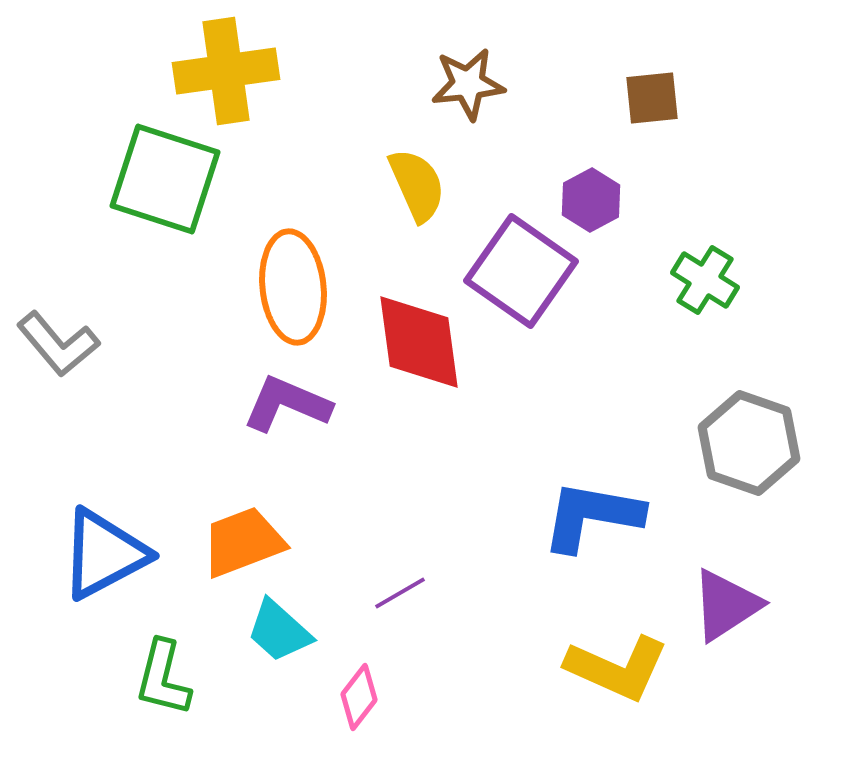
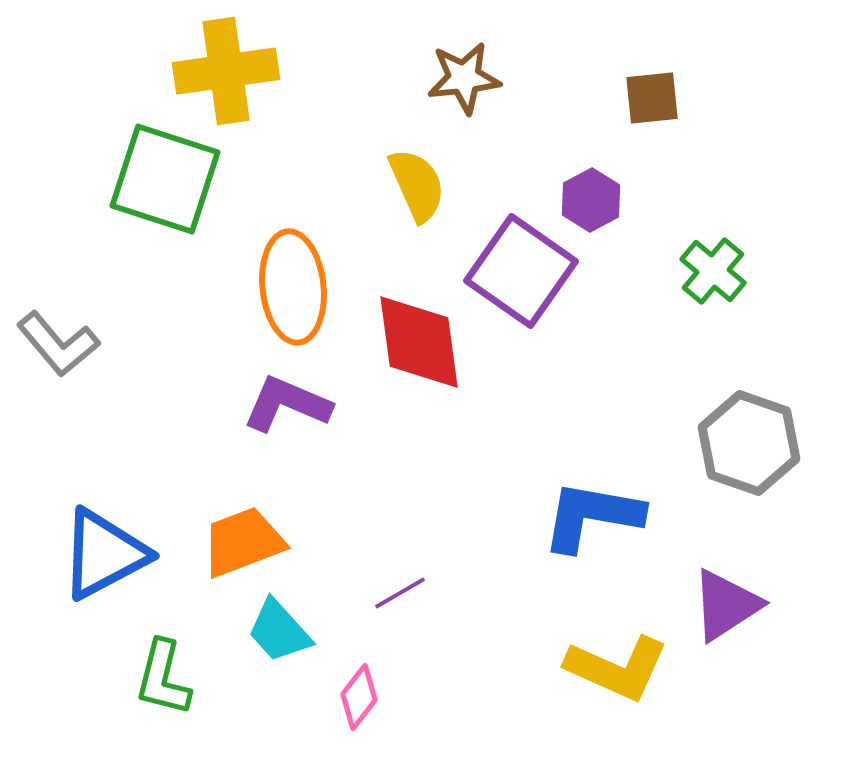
brown star: moved 4 px left, 6 px up
green cross: moved 8 px right, 9 px up; rotated 8 degrees clockwise
cyan trapezoid: rotated 6 degrees clockwise
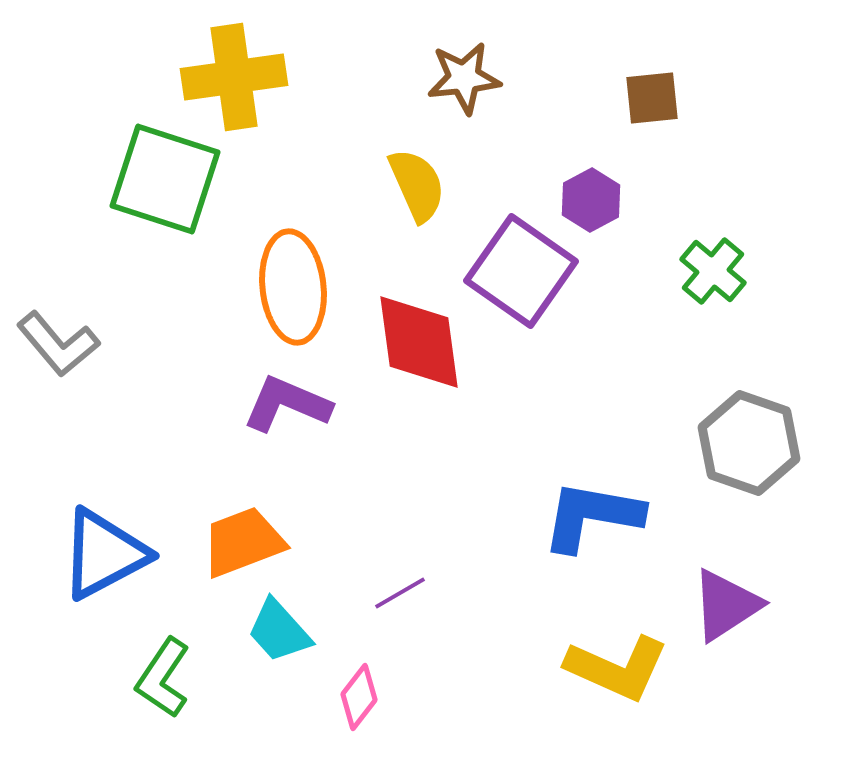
yellow cross: moved 8 px right, 6 px down
green L-shape: rotated 20 degrees clockwise
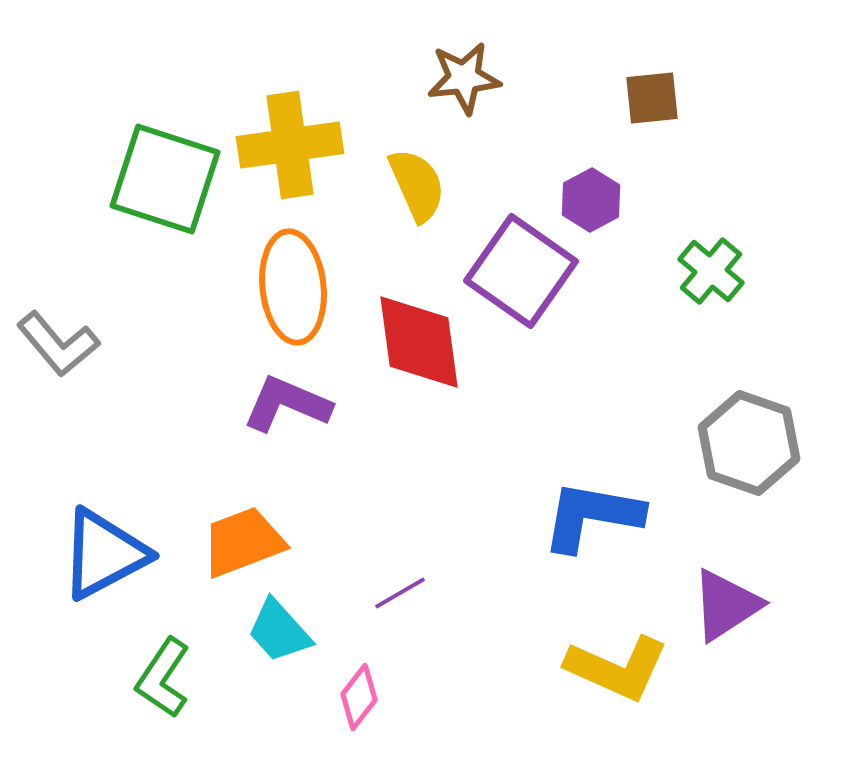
yellow cross: moved 56 px right, 68 px down
green cross: moved 2 px left
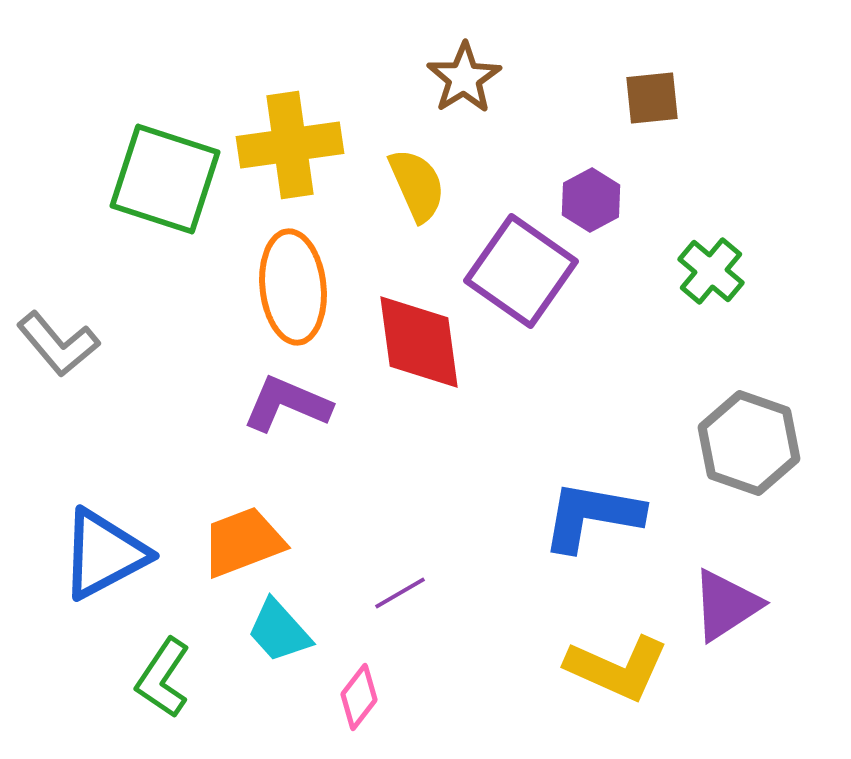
brown star: rotated 26 degrees counterclockwise
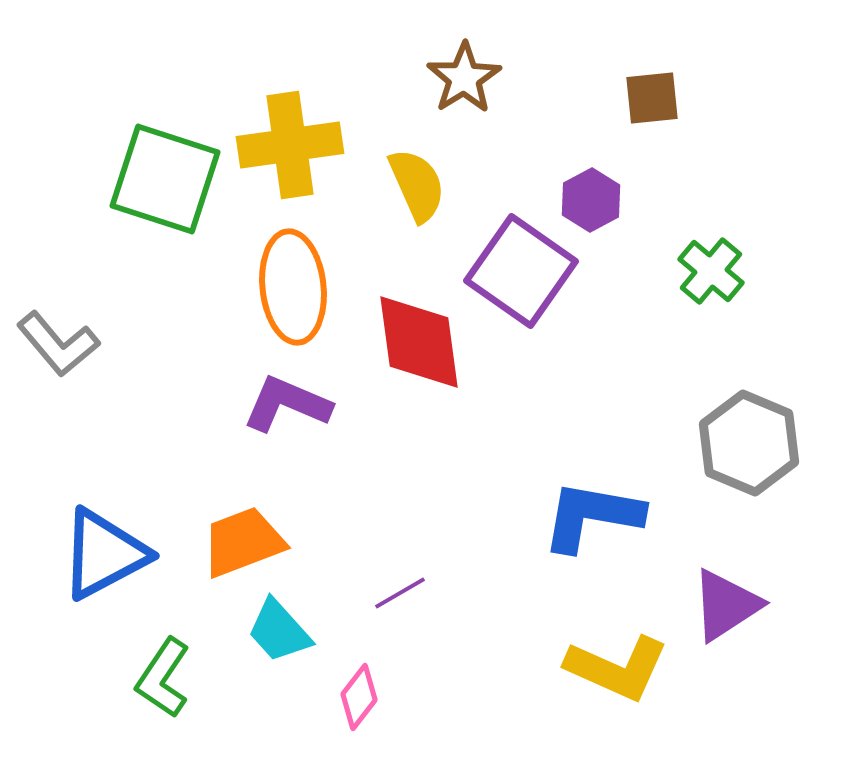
gray hexagon: rotated 4 degrees clockwise
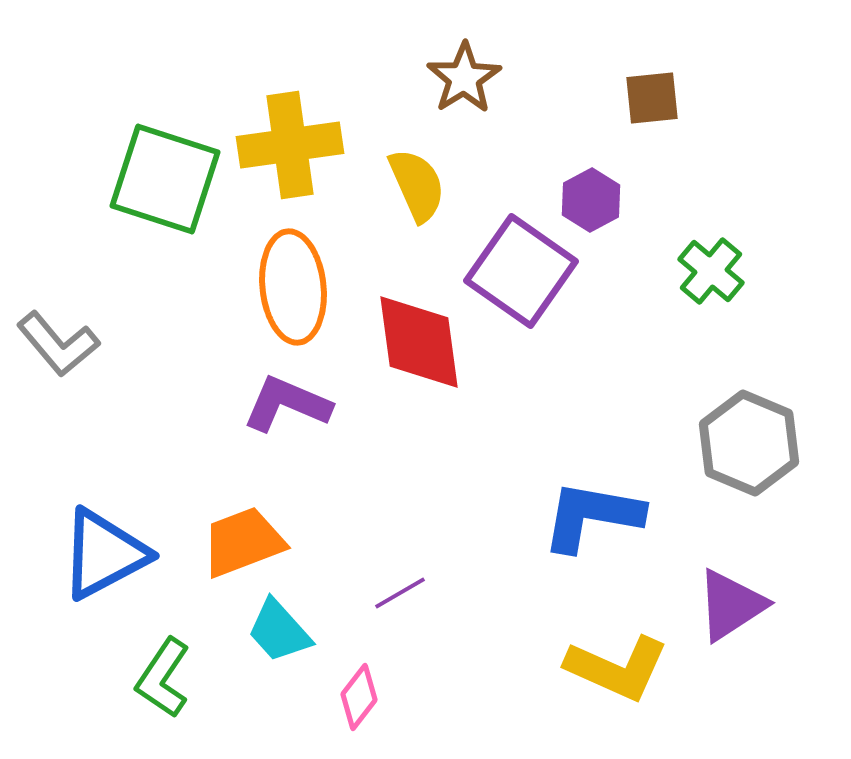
purple triangle: moved 5 px right
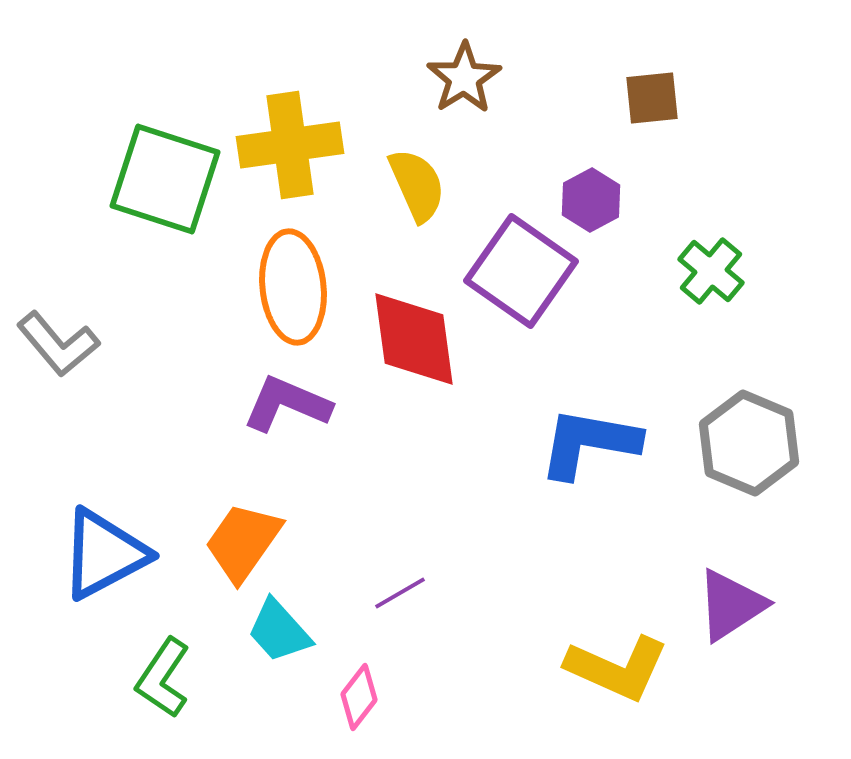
red diamond: moved 5 px left, 3 px up
blue L-shape: moved 3 px left, 73 px up
orange trapezoid: rotated 34 degrees counterclockwise
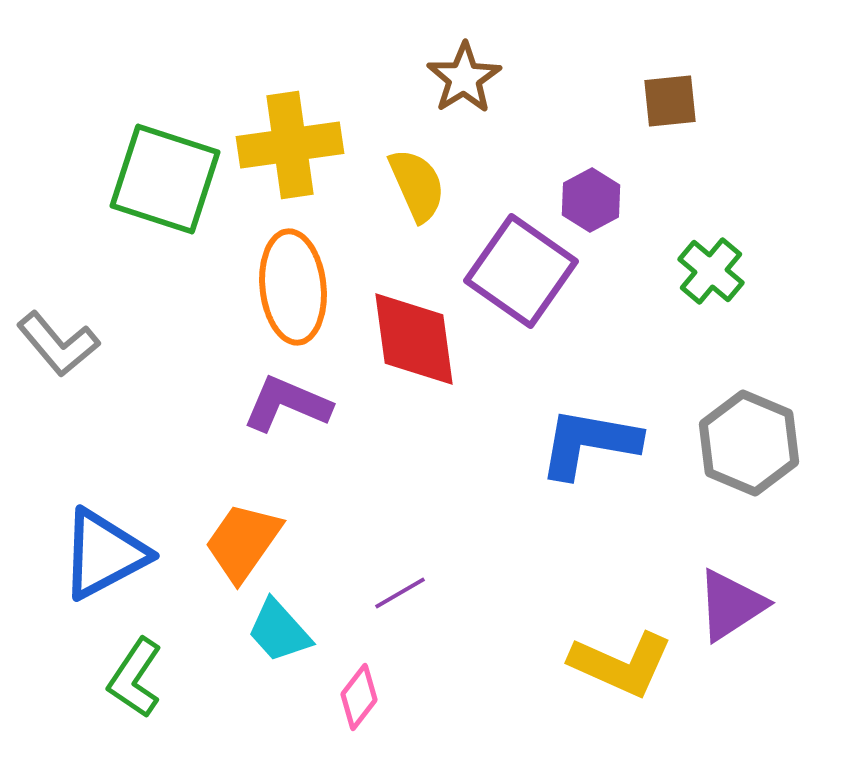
brown square: moved 18 px right, 3 px down
yellow L-shape: moved 4 px right, 4 px up
green L-shape: moved 28 px left
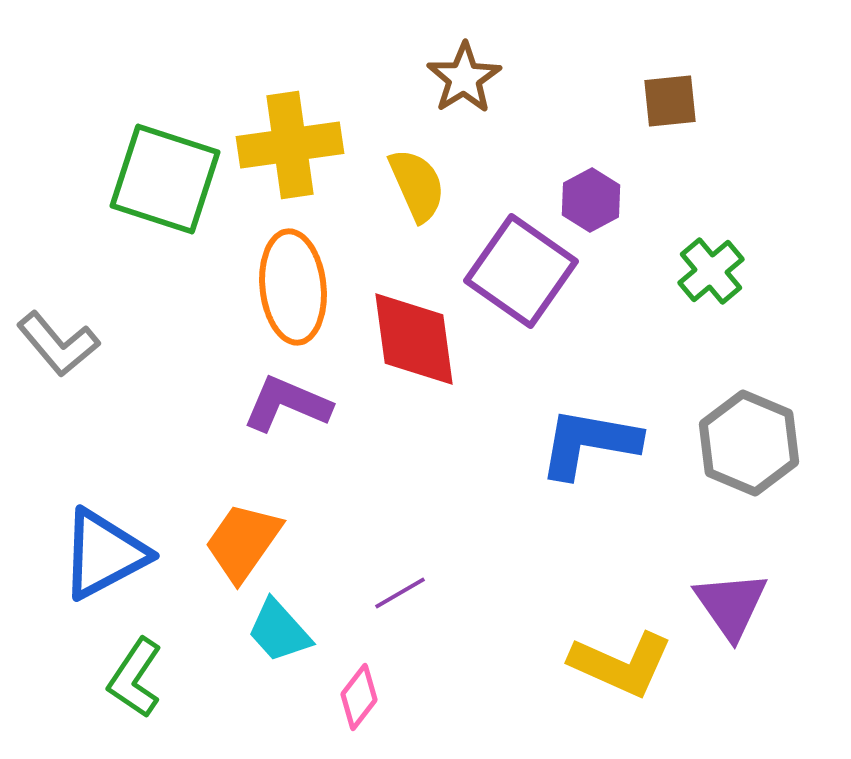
green cross: rotated 10 degrees clockwise
purple triangle: rotated 32 degrees counterclockwise
